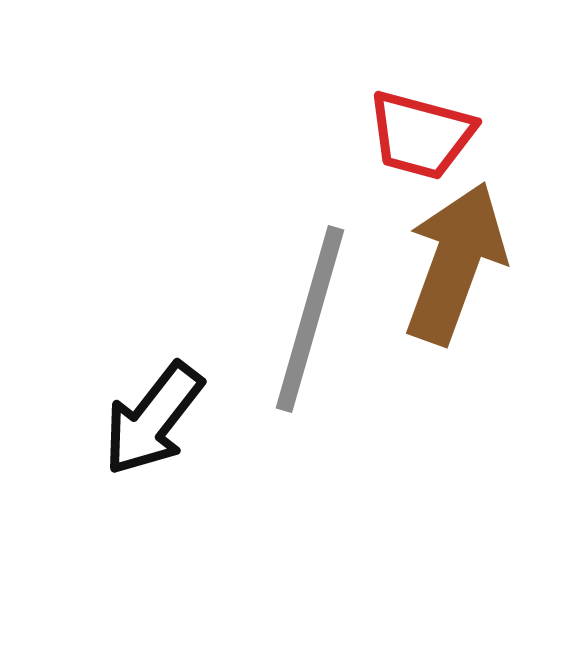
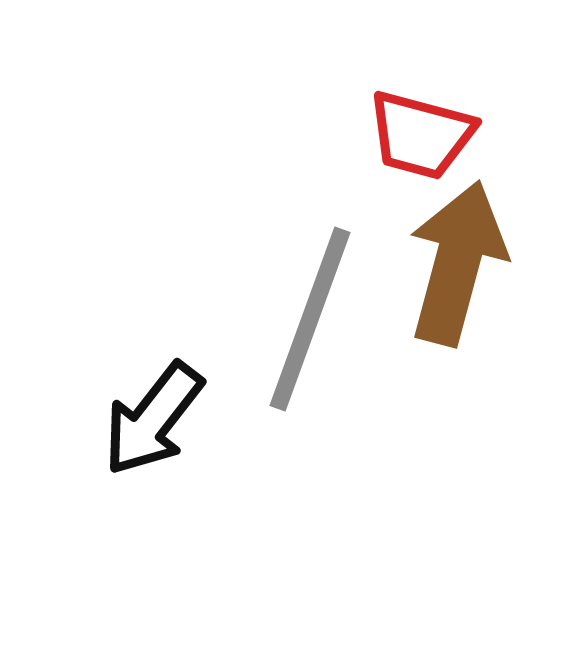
brown arrow: moved 2 px right; rotated 5 degrees counterclockwise
gray line: rotated 4 degrees clockwise
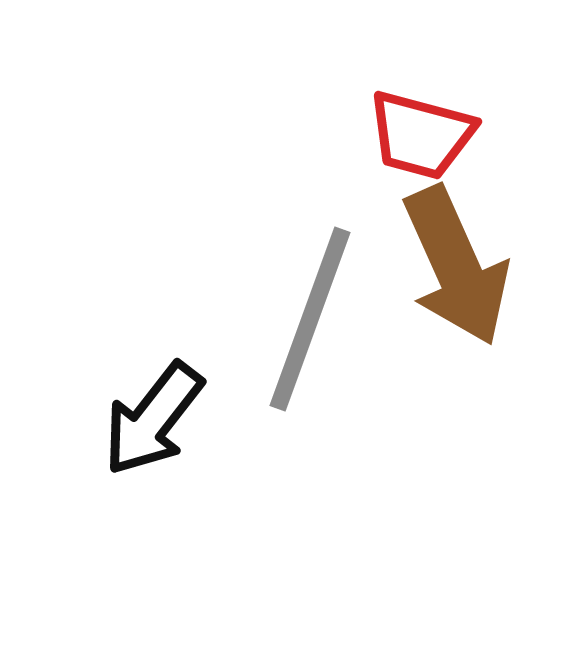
brown arrow: moved 1 px left, 3 px down; rotated 141 degrees clockwise
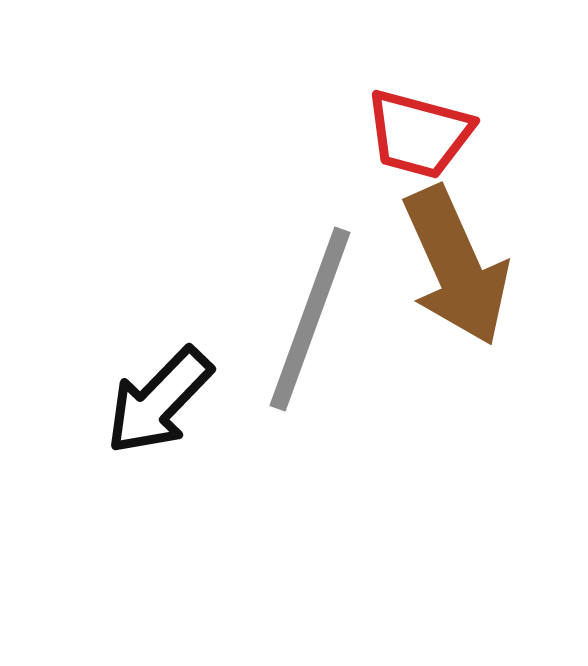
red trapezoid: moved 2 px left, 1 px up
black arrow: moved 6 px right, 18 px up; rotated 6 degrees clockwise
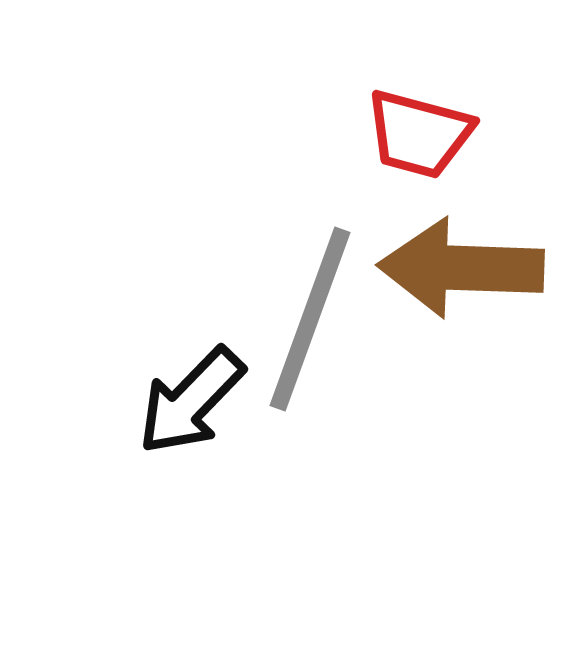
brown arrow: moved 5 px right, 2 px down; rotated 116 degrees clockwise
black arrow: moved 32 px right
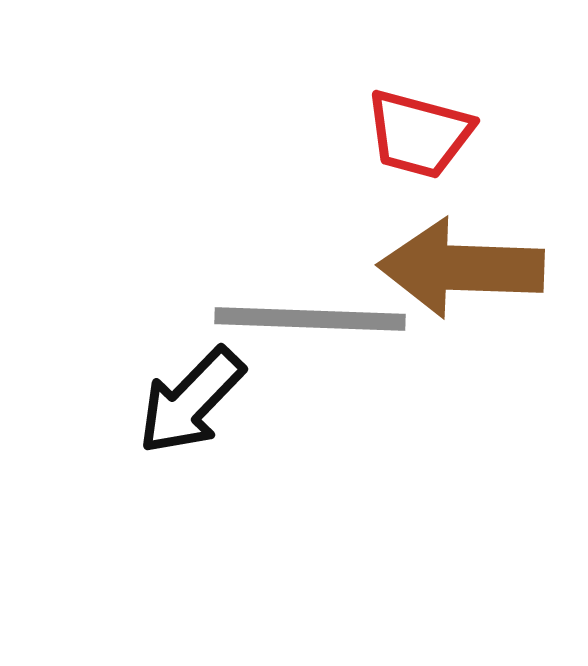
gray line: rotated 72 degrees clockwise
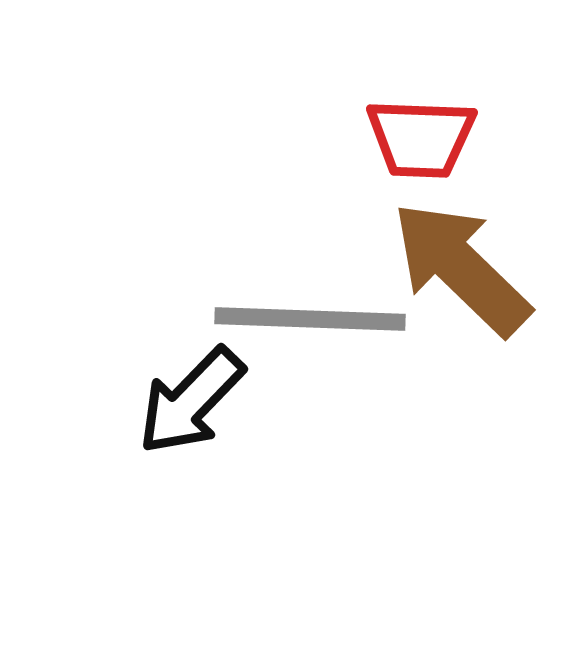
red trapezoid: moved 2 px right, 4 px down; rotated 13 degrees counterclockwise
brown arrow: rotated 42 degrees clockwise
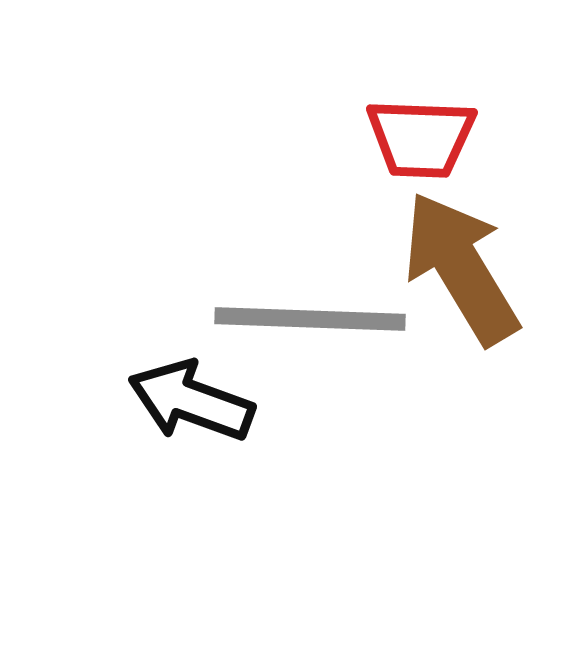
brown arrow: rotated 15 degrees clockwise
black arrow: rotated 66 degrees clockwise
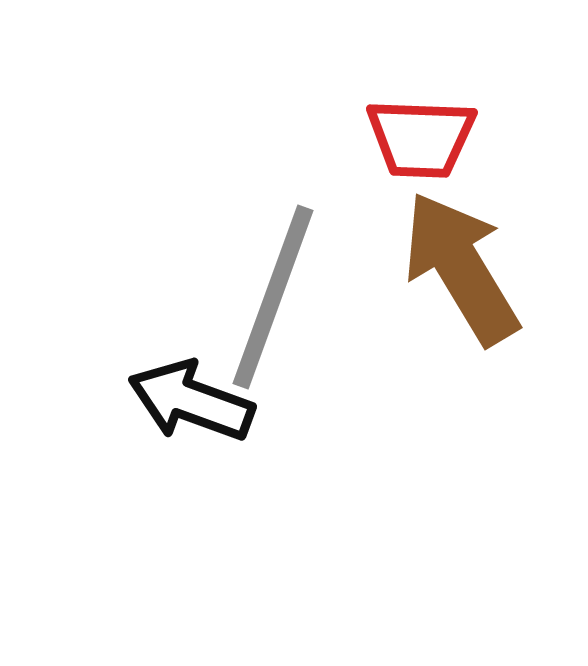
gray line: moved 37 px left, 22 px up; rotated 72 degrees counterclockwise
